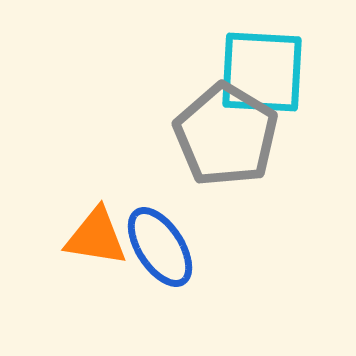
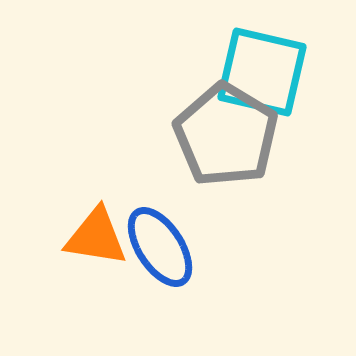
cyan square: rotated 10 degrees clockwise
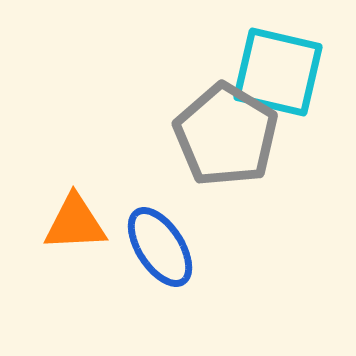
cyan square: moved 16 px right
orange triangle: moved 21 px left, 14 px up; rotated 12 degrees counterclockwise
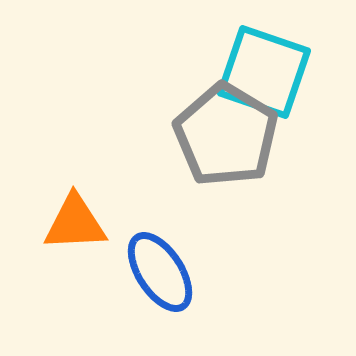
cyan square: moved 14 px left; rotated 6 degrees clockwise
blue ellipse: moved 25 px down
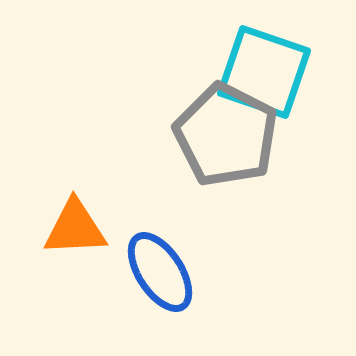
gray pentagon: rotated 4 degrees counterclockwise
orange triangle: moved 5 px down
